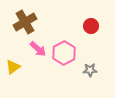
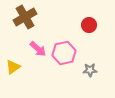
brown cross: moved 5 px up
red circle: moved 2 px left, 1 px up
pink hexagon: rotated 15 degrees clockwise
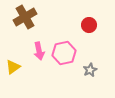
pink arrow: moved 1 px right, 2 px down; rotated 36 degrees clockwise
gray star: rotated 24 degrees counterclockwise
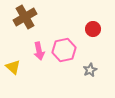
red circle: moved 4 px right, 4 px down
pink hexagon: moved 3 px up
yellow triangle: rotated 42 degrees counterclockwise
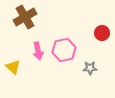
red circle: moved 9 px right, 4 px down
pink arrow: moved 1 px left
gray star: moved 2 px up; rotated 24 degrees clockwise
